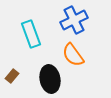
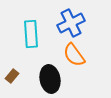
blue cross: moved 3 px left, 3 px down
cyan rectangle: rotated 16 degrees clockwise
orange semicircle: moved 1 px right
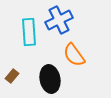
blue cross: moved 12 px left, 3 px up
cyan rectangle: moved 2 px left, 2 px up
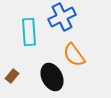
blue cross: moved 3 px right, 3 px up
black ellipse: moved 2 px right, 2 px up; rotated 16 degrees counterclockwise
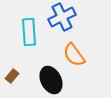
black ellipse: moved 1 px left, 3 px down
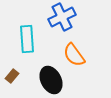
cyan rectangle: moved 2 px left, 7 px down
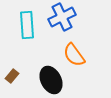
cyan rectangle: moved 14 px up
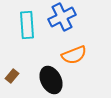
orange semicircle: rotated 75 degrees counterclockwise
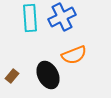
cyan rectangle: moved 3 px right, 7 px up
black ellipse: moved 3 px left, 5 px up
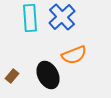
blue cross: rotated 16 degrees counterclockwise
